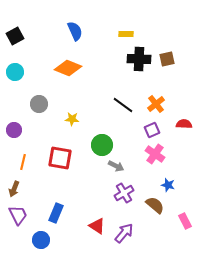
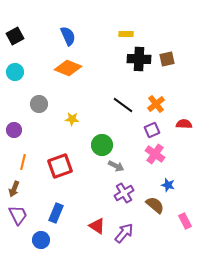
blue semicircle: moved 7 px left, 5 px down
red square: moved 8 px down; rotated 30 degrees counterclockwise
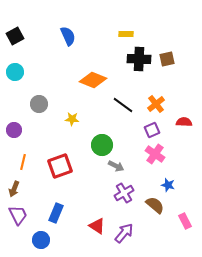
orange diamond: moved 25 px right, 12 px down
red semicircle: moved 2 px up
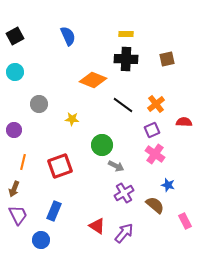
black cross: moved 13 px left
blue rectangle: moved 2 px left, 2 px up
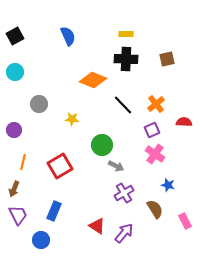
black line: rotated 10 degrees clockwise
red square: rotated 10 degrees counterclockwise
brown semicircle: moved 4 px down; rotated 18 degrees clockwise
